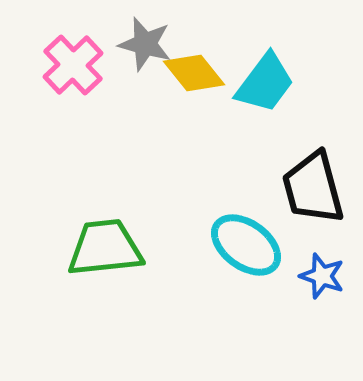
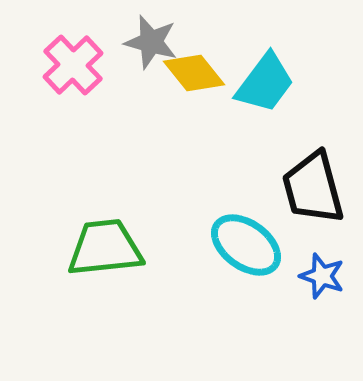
gray star: moved 6 px right, 2 px up
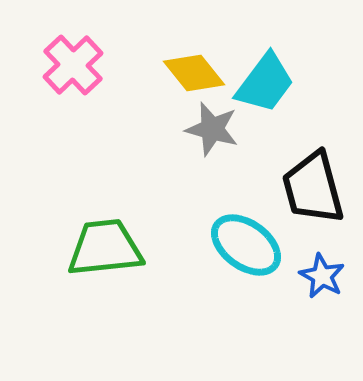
gray star: moved 61 px right, 87 px down
blue star: rotated 9 degrees clockwise
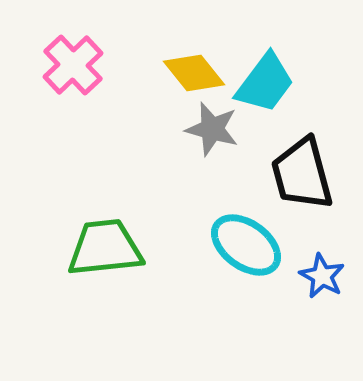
black trapezoid: moved 11 px left, 14 px up
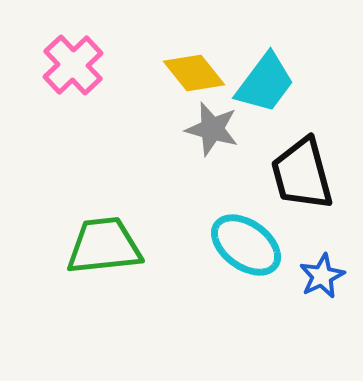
green trapezoid: moved 1 px left, 2 px up
blue star: rotated 18 degrees clockwise
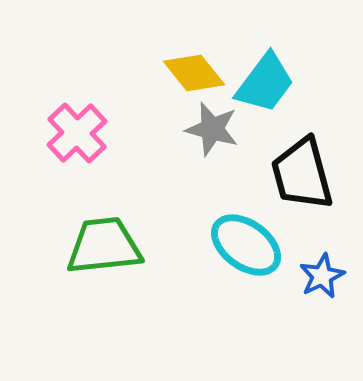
pink cross: moved 4 px right, 68 px down
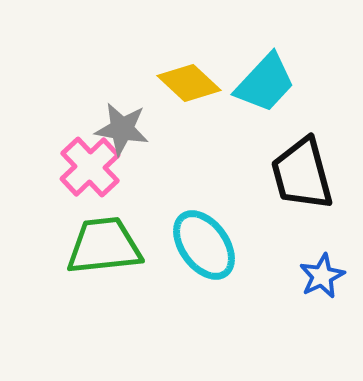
yellow diamond: moved 5 px left, 10 px down; rotated 8 degrees counterclockwise
cyan trapezoid: rotated 6 degrees clockwise
gray star: moved 90 px left; rotated 6 degrees counterclockwise
pink cross: moved 13 px right, 34 px down
cyan ellipse: moved 42 px left; rotated 18 degrees clockwise
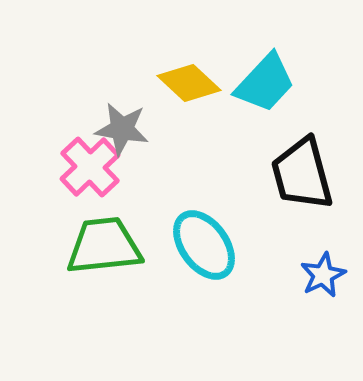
blue star: moved 1 px right, 1 px up
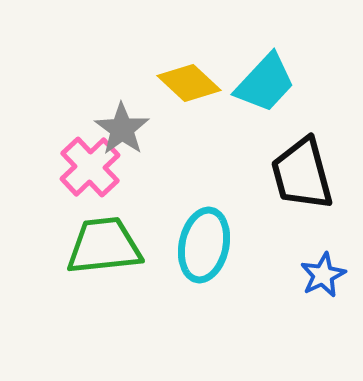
gray star: rotated 26 degrees clockwise
cyan ellipse: rotated 48 degrees clockwise
